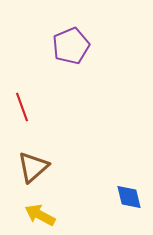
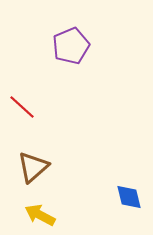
red line: rotated 28 degrees counterclockwise
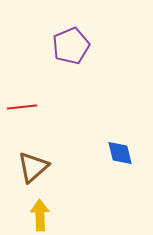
red line: rotated 48 degrees counterclockwise
blue diamond: moved 9 px left, 44 px up
yellow arrow: rotated 60 degrees clockwise
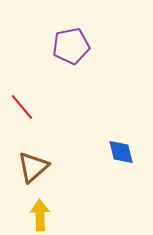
purple pentagon: rotated 12 degrees clockwise
red line: rotated 56 degrees clockwise
blue diamond: moved 1 px right, 1 px up
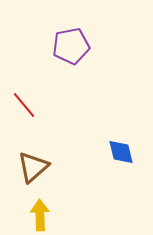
red line: moved 2 px right, 2 px up
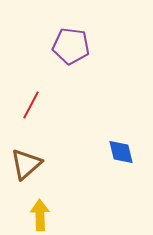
purple pentagon: rotated 18 degrees clockwise
red line: moved 7 px right; rotated 68 degrees clockwise
brown triangle: moved 7 px left, 3 px up
